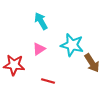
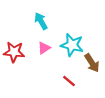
pink triangle: moved 5 px right, 1 px up
red star: moved 13 px up
red line: moved 21 px right; rotated 24 degrees clockwise
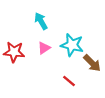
brown arrow: rotated 12 degrees counterclockwise
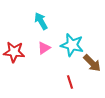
red line: moved 1 px right, 1 px down; rotated 32 degrees clockwise
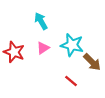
pink triangle: moved 1 px left
red star: rotated 15 degrees clockwise
brown arrow: moved 1 px up
red line: moved 1 px right, 1 px up; rotated 32 degrees counterclockwise
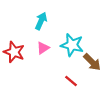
cyan arrow: rotated 54 degrees clockwise
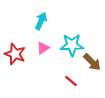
cyan star: rotated 15 degrees counterclockwise
red star: moved 1 px right, 2 px down
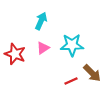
brown arrow: moved 11 px down
red line: rotated 64 degrees counterclockwise
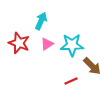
pink triangle: moved 4 px right, 4 px up
red star: moved 4 px right, 11 px up
brown arrow: moved 7 px up
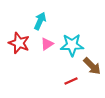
cyan arrow: moved 1 px left
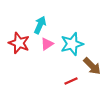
cyan arrow: moved 4 px down
cyan star: moved 1 px up; rotated 15 degrees counterclockwise
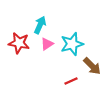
red star: rotated 10 degrees counterclockwise
